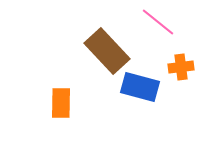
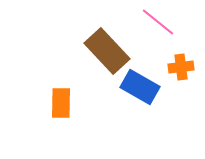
blue rectangle: rotated 15 degrees clockwise
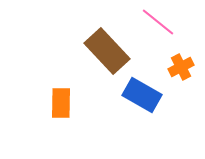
orange cross: rotated 20 degrees counterclockwise
blue rectangle: moved 2 px right, 8 px down
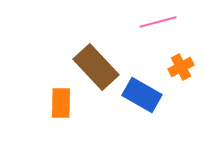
pink line: rotated 54 degrees counterclockwise
brown rectangle: moved 11 px left, 16 px down
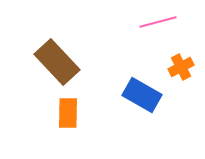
brown rectangle: moved 39 px left, 5 px up
orange rectangle: moved 7 px right, 10 px down
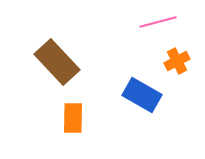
orange cross: moved 4 px left, 6 px up
orange rectangle: moved 5 px right, 5 px down
